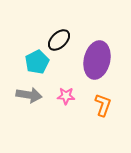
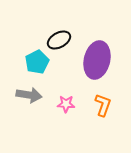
black ellipse: rotated 15 degrees clockwise
pink star: moved 8 px down
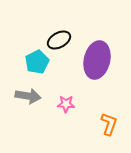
gray arrow: moved 1 px left, 1 px down
orange L-shape: moved 6 px right, 19 px down
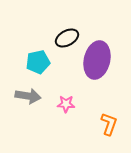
black ellipse: moved 8 px right, 2 px up
cyan pentagon: moved 1 px right; rotated 15 degrees clockwise
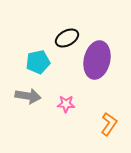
orange L-shape: rotated 15 degrees clockwise
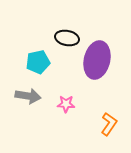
black ellipse: rotated 40 degrees clockwise
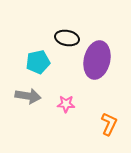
orange L-shape: rotated 10 degrees counterclockwise
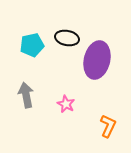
cyan pentagon: moved 6 px left, 17 px up
gray arrow: moved 2 px left, 1 px up; rotated 110 degrees counterclockwise
pink star: rotated 24 degrees clockwise
orange L-shape: moved 1 px left, 2 px down
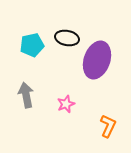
purple ellipse: rotated 6 degrees clockwise
pink star: rotated 24 degrees clockwise
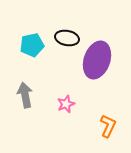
gray arrow: moved 1 px left
